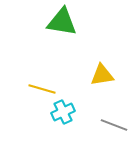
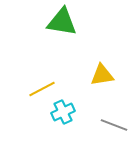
yellow line: rotated 44 degrees counterclockwise
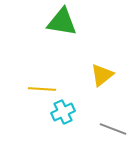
yellow triangle: rotated 30 degrees counterclockwise
yellow line: rotated 32 degrees clockwise
gray line: moved 1 px left, 4 px down
